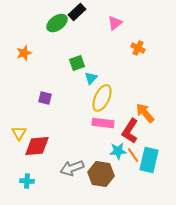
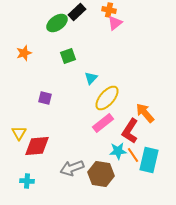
orange cross: moved 29 px left, 38 px up; rotated 16 degrees counterclockwise
green square: moved 9 px left, 7 px up
yellow ellipse: moved 5 px right; rotated 16 degrees clockwise
pink rectangle: rotated 45 degrees counterclockwise
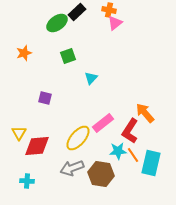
yellow ellipse: moved 29 px left, 40 px down
cyan rectangle: moved 2 px right, 3 px down
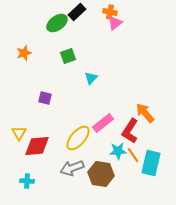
orange cross: moved 1 px right, 2 px down
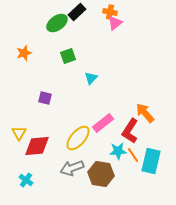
cyan rectangle: moved 2 px up
cyan cross: moved 1 px left, 1 px up; rotated 32 degrees clockwise
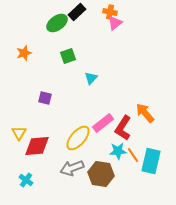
red L-shape: moved 7 px left, 3 px up
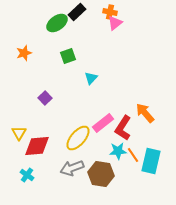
purple square: rotated 32 degrees clockwise
cyan cross: moved 1 px right, 5 px up
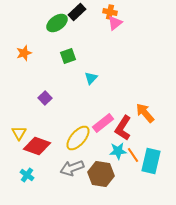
red diamond: rotated 24 degrees clockwise
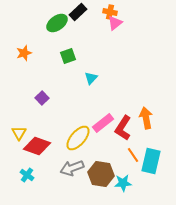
black rectangle: moved 1 px right
purple square: moved 3 px left
orange arrow: moved 1 px right, 5 px down; rotated 30 degrees clockwise
cyan star: moved 5 px right, 32 px down
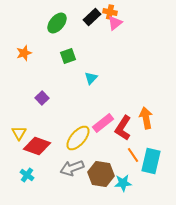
black rectangle: moved 14 px right, 5 px down
green ellipse: rotated 15 degrees counterclockwise
